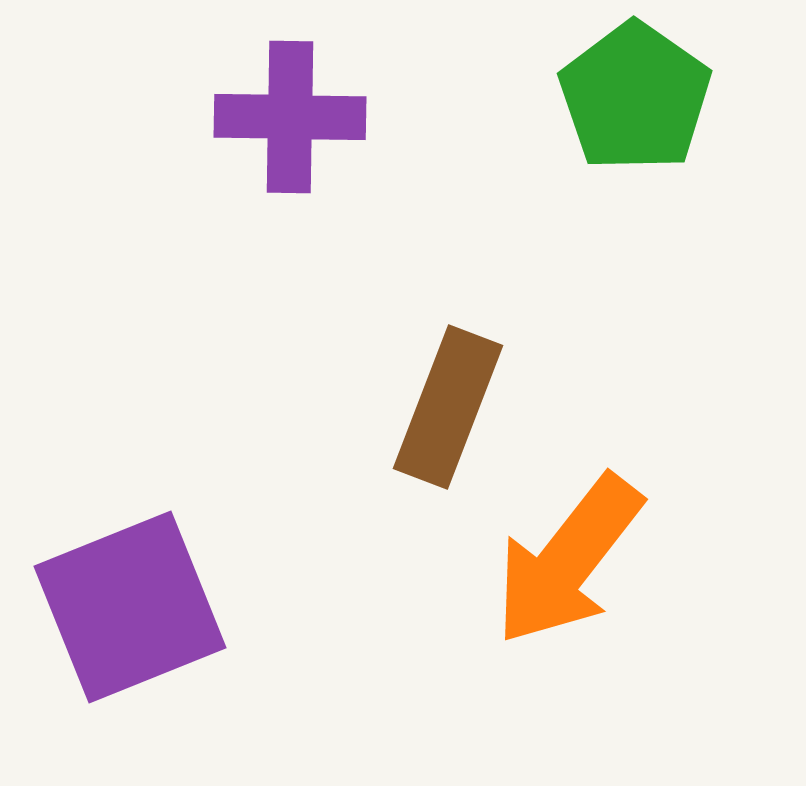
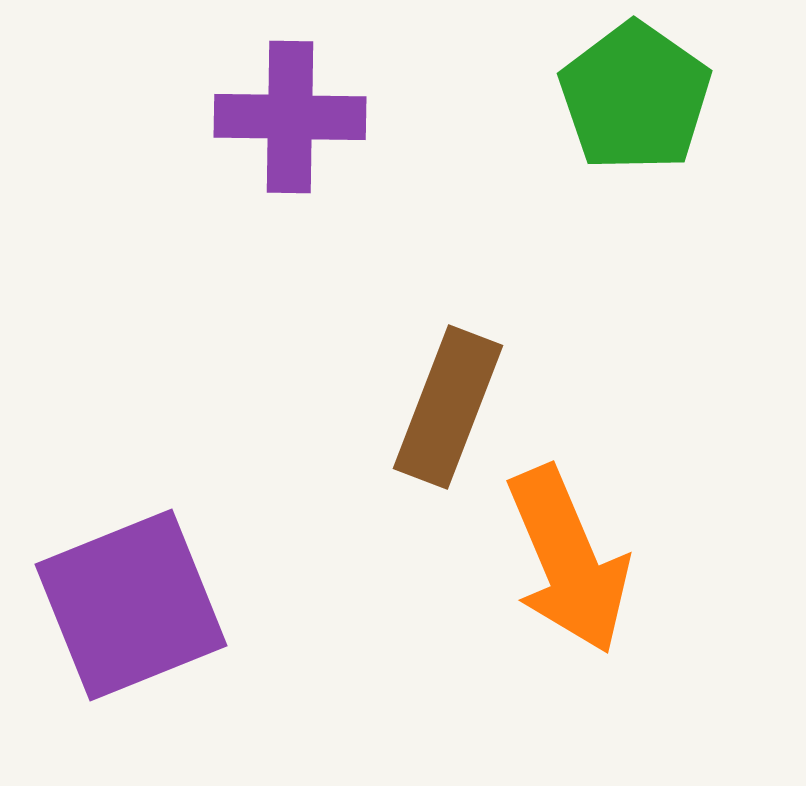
orange arrow: rotated 61 degrees counterclockwise
purple square: moved 1 px right, 2 px up
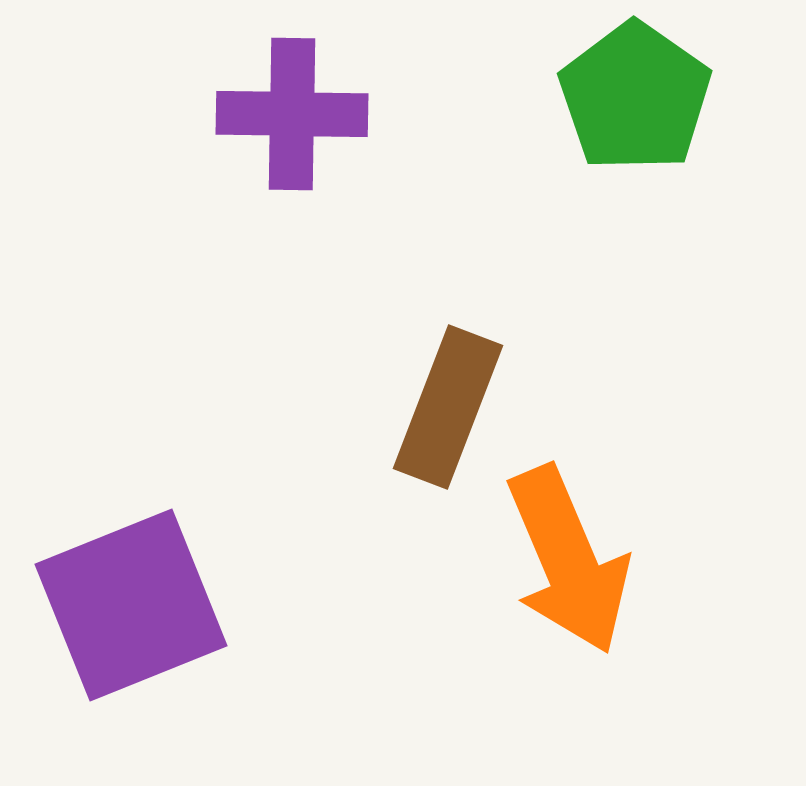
purple cross: moved 2 px right, 3 px up
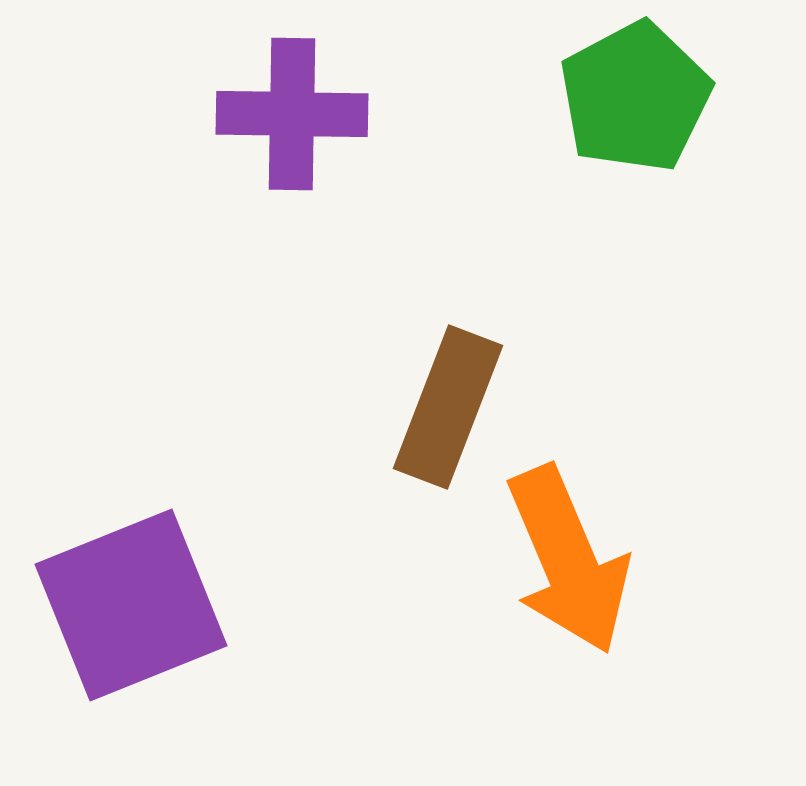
green pentagon: rotated 9 degrees clockwise
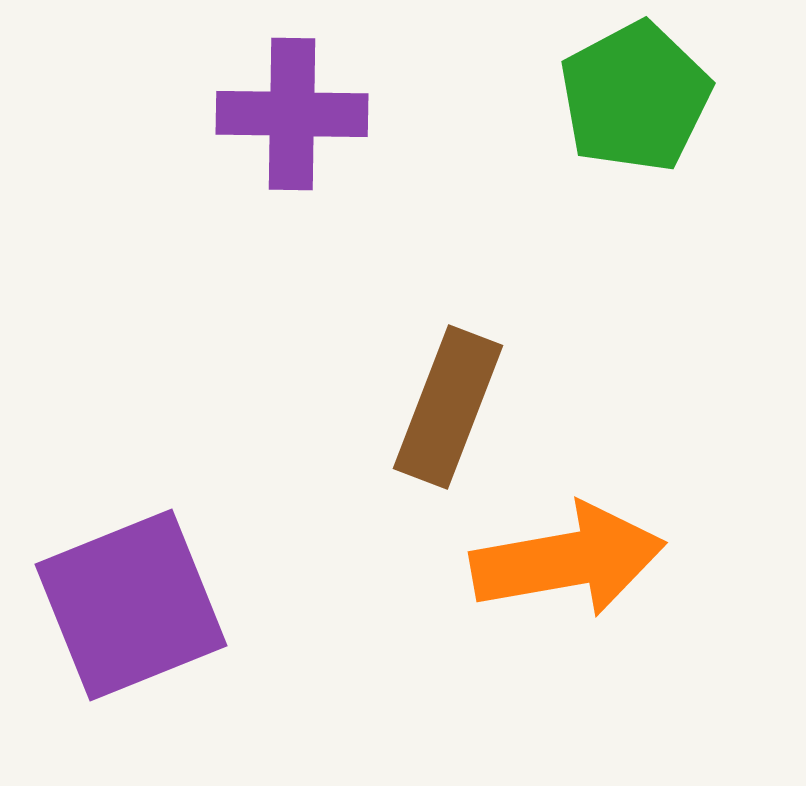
orange arrow: rotated 77 degrees counterclockwise
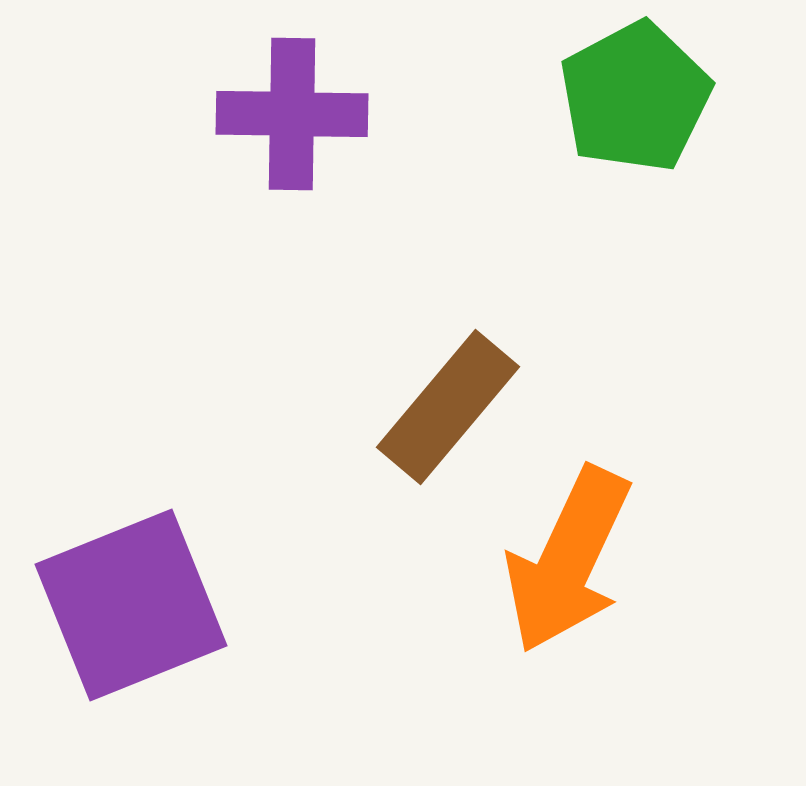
brown rectangle: rotated 19 degrees clockwise
orange arrow: rotated 125 degrees clockwise
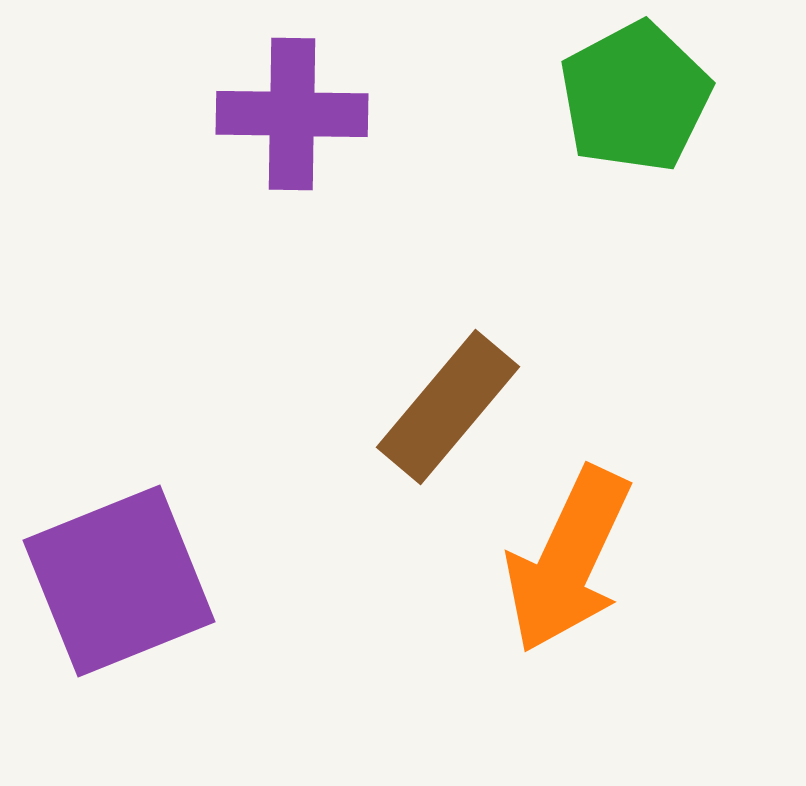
purple square: moved 12 px left, 24 px up
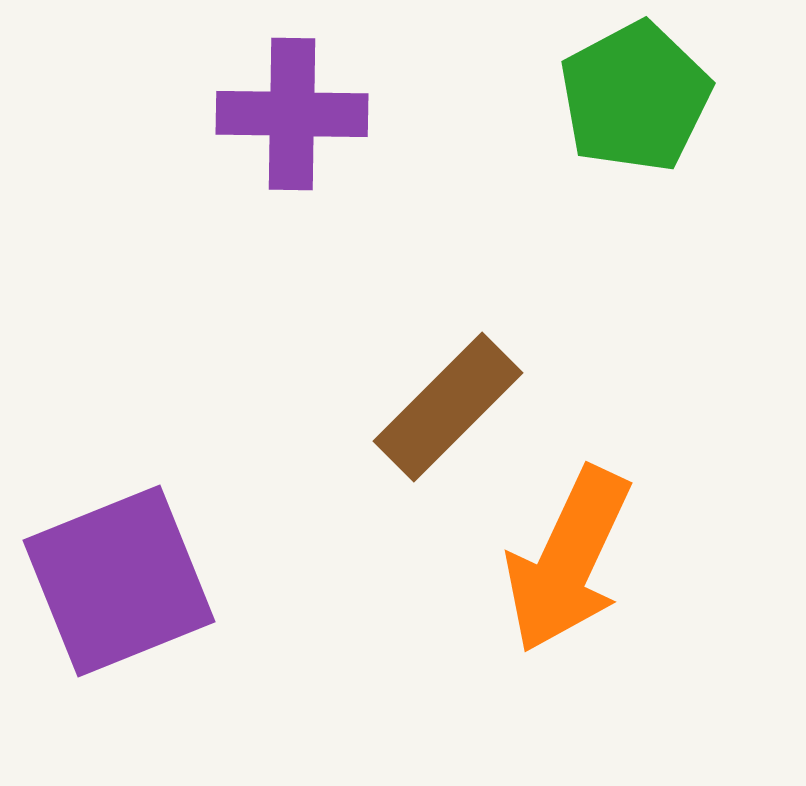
brown rectangle: rotated 5 degrees clockwise
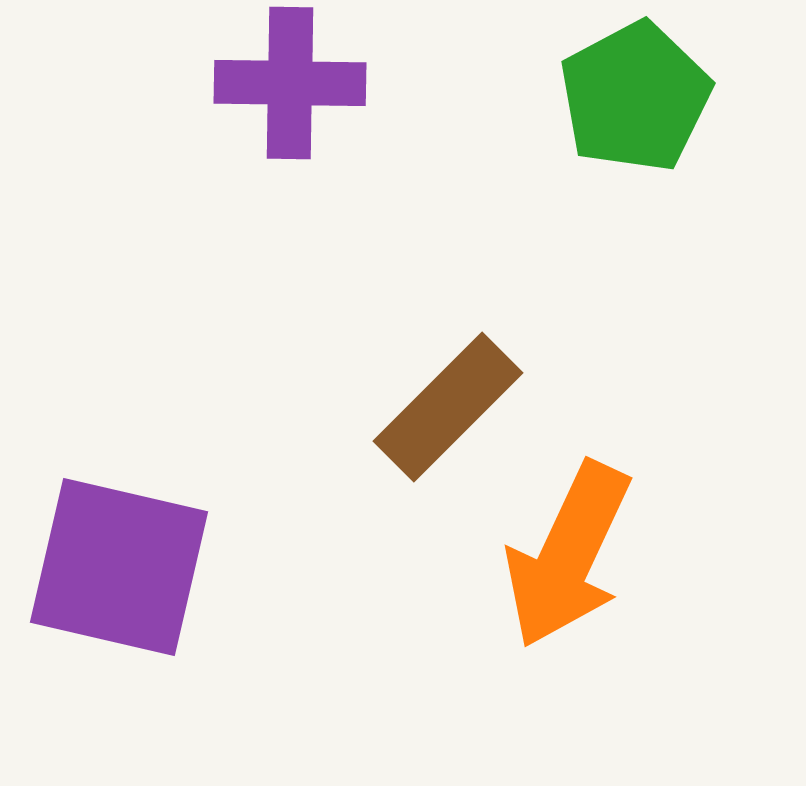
purple cross: moved 2 px left, 31 px up
orange arrow: moved 5 px up
purple square: moved 14 px up; rotated 35 degrees clockwise
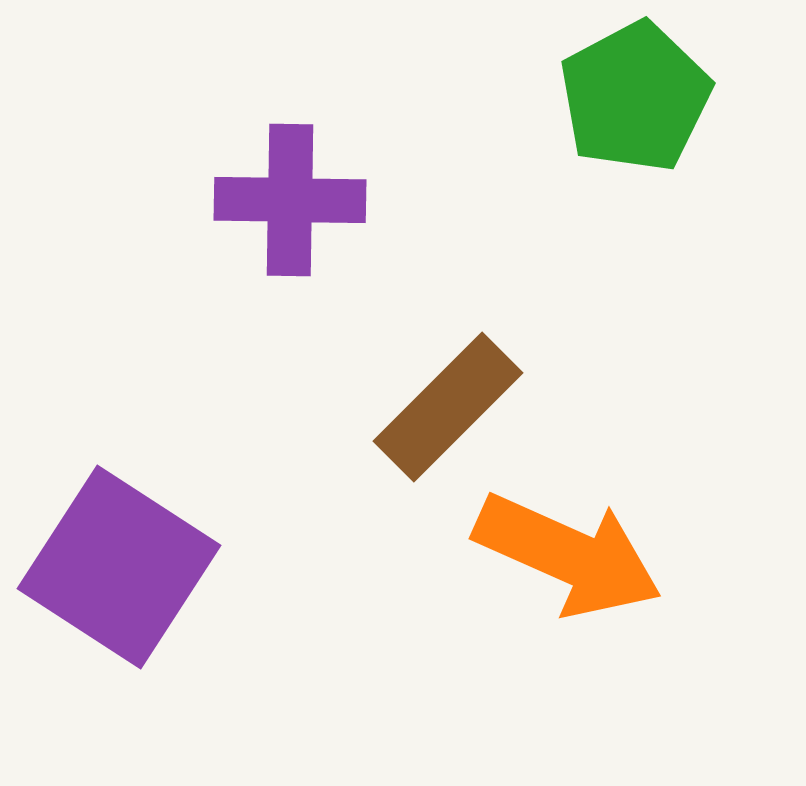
purple cross: moved 117 px down
orange arrow: rotated 91 degrees counterclockwise
purple square: rotated 20 degrees clockwise
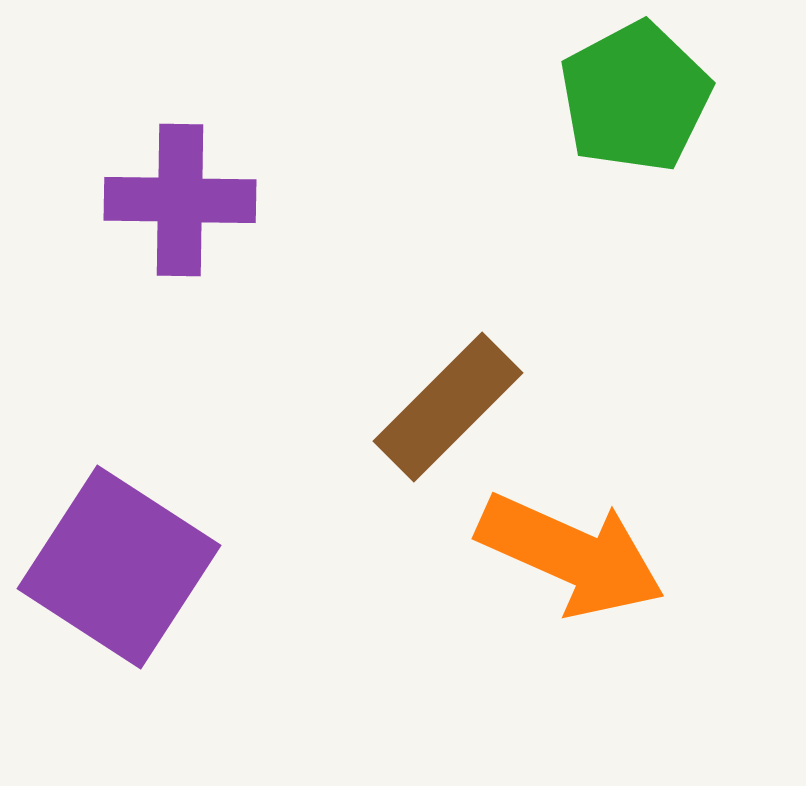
purple cross: moved 110 px left
orange arrow: moved 3 px right
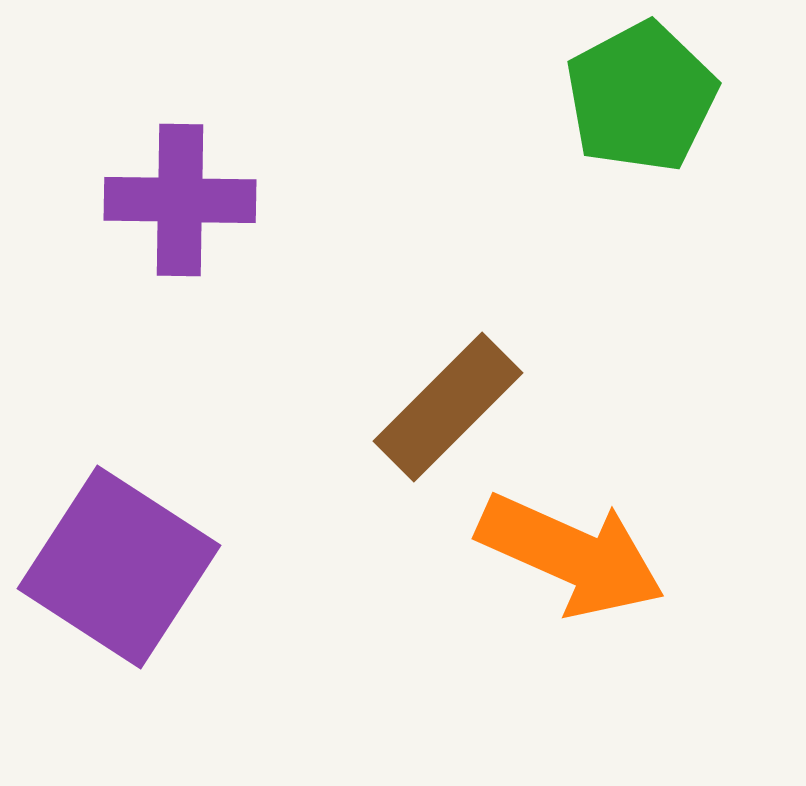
green pentagon: moved 6 px right
